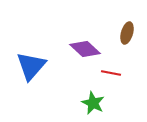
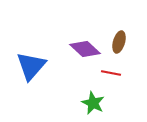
brown ellipse: moved 8 px left, 9 px down
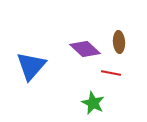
brown ellipse: rotated 20 degrees counterclockwise
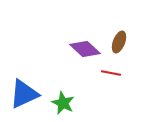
brown ellipse: rotated 25 degrees clockwise
blue triangle: moved 7 px left, 28 px down; rotated 24 degrees clockwise
green star: moved 30 px left
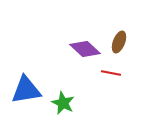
blue triangle: moved 2 px right, 4 px up; rotated 16 degrees clockwise
